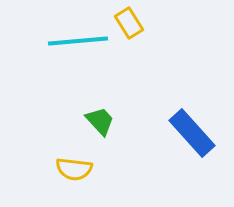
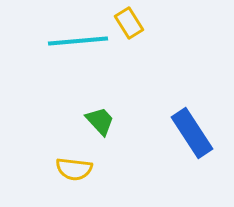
blue rectangle: rotated 9 degrees clockwise
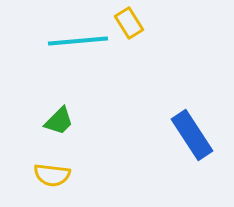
green trapezoid: moved 41 px left; rotated 88 degrees clockwise
blue rectangle: moved 2 px down
yellow semicircle: moved 22 px left, 6 px down
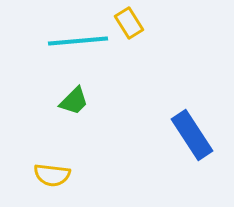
green trapezoid: moved 15 px right, 20 px up
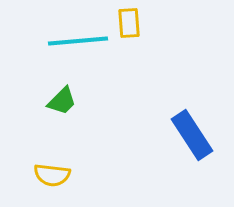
yellow rectangle: rotated 28 degrees clockwise
green trapezoid: moved 12 px left
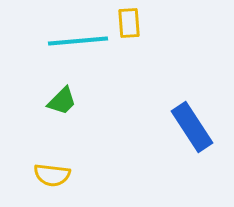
blue rectangle: moved 8 px up
